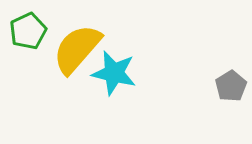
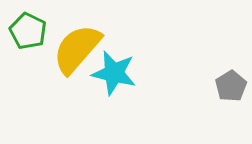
green pentagon: rotated 21 degrees counterclockwise
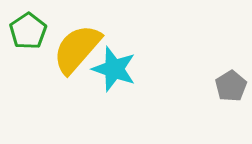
green pentagon: rotated 12 degrees clockwise
cyan star: moved 4 px up; rotated 6 degrees clockwise
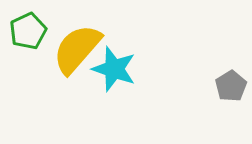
green pentagon: rotated 9 degrees clockwise
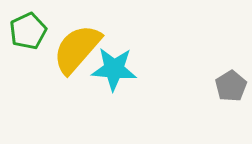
cyan star: rotated 15 degrees counterclockwise
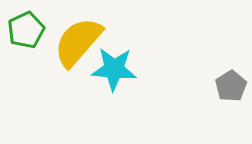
green pentagon: moved 2 px left, 1 px up
yellow semicircle: moved 1 px right, 7 px up
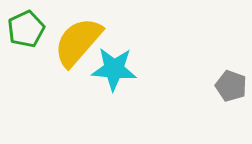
green pentagon: moved 1 px up
gray pentagon: rotated 20 degrees counterclockwise
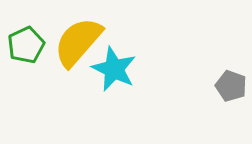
green pentagon: moved 16 px down
cyan star: rotated 21 degrees clockwise
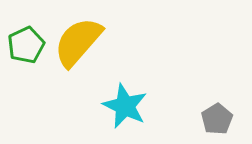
cyan star: moved 11 px right, 37 px down
gray pentagon: moved 14 px left, 33 px down; rotated 20 degrees clockwise
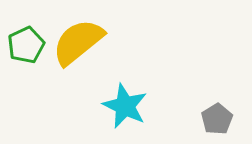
yellow semicircle: rotated 10 degrees clockwise
